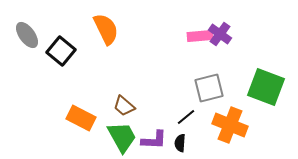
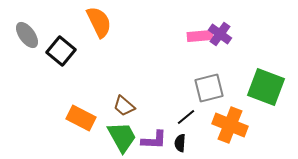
orange semicircle: moved 7 px left, 7 px up
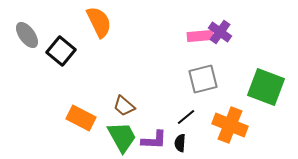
purple cross: moved 2 px up
gray square: moved 6 px left, 9 px up
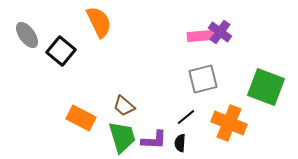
orange cross: moved 1 px left, 2 px up
green trapezoid: rotated 12 degrees clockwise
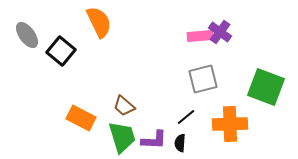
orange cross: moved 1 px right, 1 px down; rotated 24 degrees counterclockwise
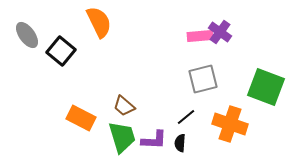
orange cross: rotated 20 degrees clockwise
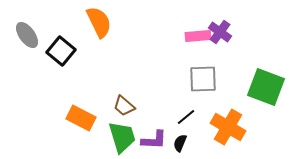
pink rectangle: moved 2 px left
gray square: rotated 12 degrees clockwise
orange cross: moved 2 px left, 3 px down; rotated 12 degrees clockwise
black semicircle: rotated 18 degrees clockwise
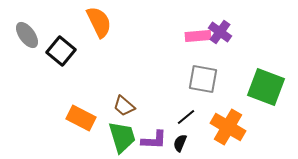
gray square: rotated 12 degrees clockwise
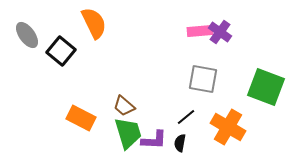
orange semicircle: moved 5 px left, 1 px down
pink rectangle: moved 2 px right, 5 px up
green trapezoid: moved 6 px right, 4 px up
black semicircle: rotated 12 degrees counterclockwise
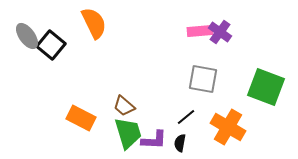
gray ellipse: moved 1 px down
black square: moved 10 px left, 6 px up
